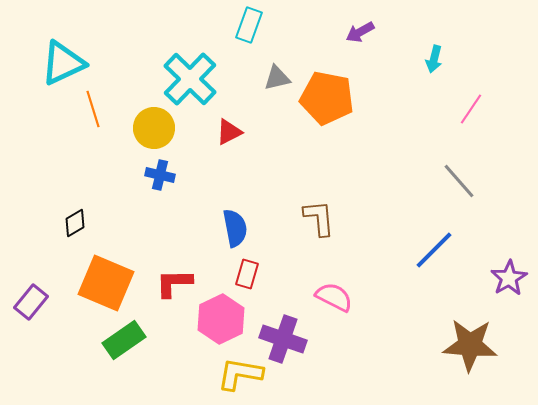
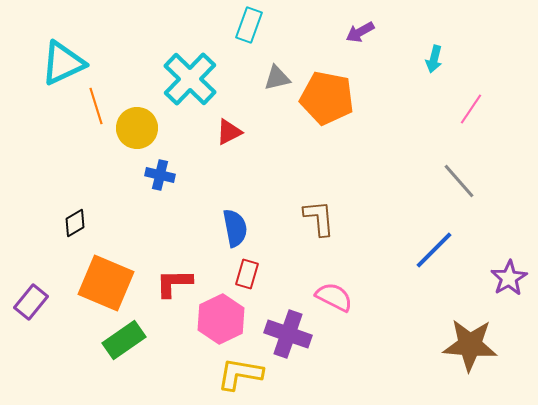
orange line: moved 3 px right, 3 px up
yellow circle: moved 17 px left
purple cross: moved 5 px right, 5 px up
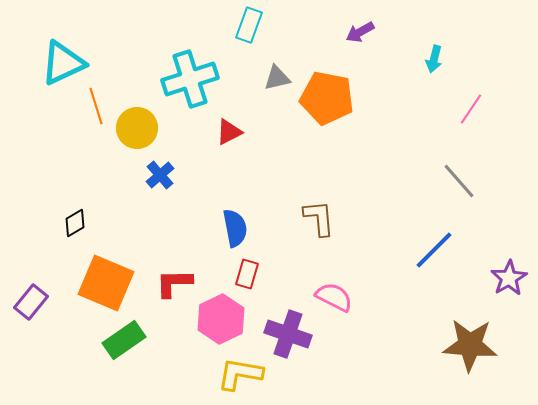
cyan cross: rotated 28 degrees clockwise
blue cross: rotated 36 degrees clockwise
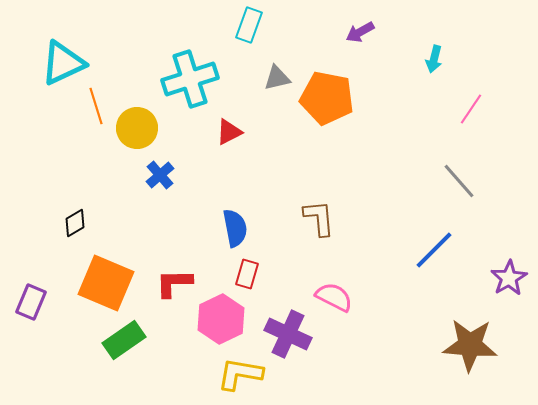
purple rectangle: rotated 16 degrees counterclockwise
purple cross: rotated 6 degrees clockwise
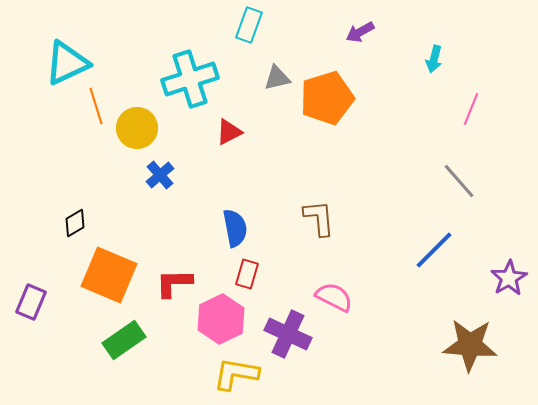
cyan triangle: moved 4 px right
orange pentagon: rotated 28 degrees counterclockwise
pink line: rotated 12 degrees counterclockwise
orange square: moved 3 px right, 8 px up
yellow L-shape: moved 4 px left
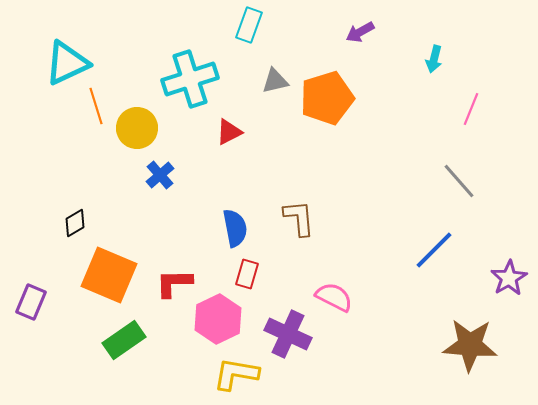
gray triangle: moved 2 px left, 3 px down
brown L-shape: moved 20 px left
pink hexagon: moved 3 px left
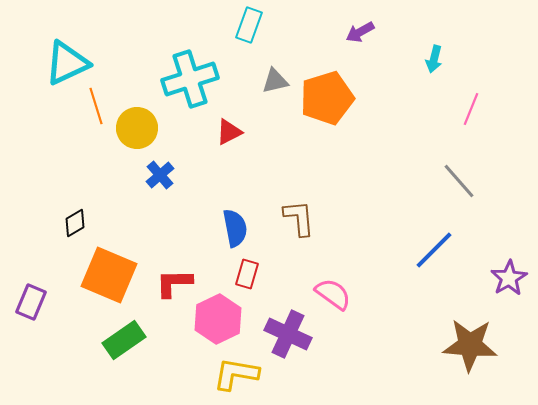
pink semicircle: moved 1 px left, 3 px up; rotated 9 degrees clockwise
